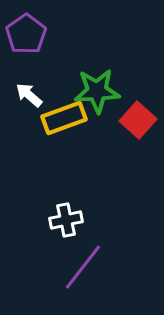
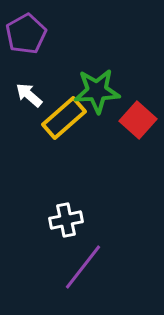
purple pentagon: rotated 6 degrees clockwise
yellow rectangle: rotated 21 degrees counterclockwise
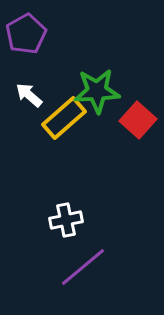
purple line: rotated 12 degrees clockwise
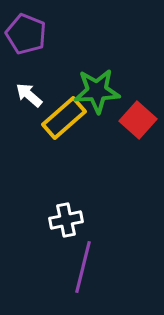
purple pentagon: rotated 21 degrees counterclockwise
purple line: rotated 36 degrees counterclockwise
